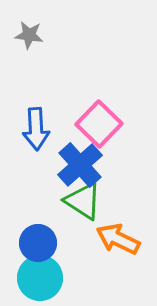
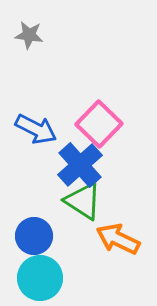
blue arrow: rotated 60 degrees counterclockwise
blue circle: moved 4 px left, 7 px up
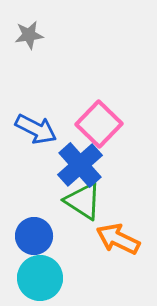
gray star: rotated 16 degrees counterclockwise
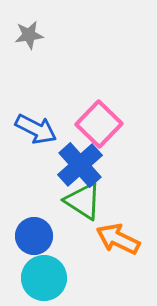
cyan circle: moved 4 px right
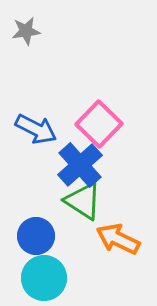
gray star: moved 3 px left, 4 px up
blue circle: moved 2 px right
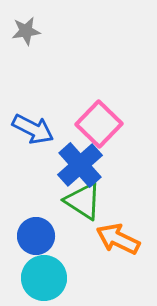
blue arrow: moved 3 px left
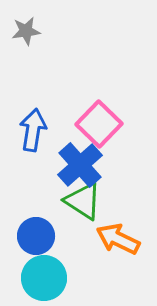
blue arrow: moved 1 px down; rotated 108 degrees counterclockwise
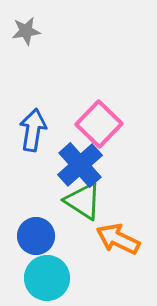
cyan circle: moved 3 px right
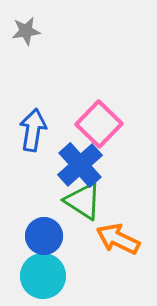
blue circle: moved 8 px right
cyan circle: moved 4 px left, 2 px up
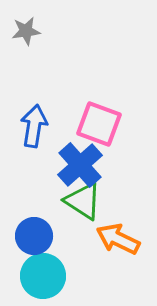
pink square: rotated 24 degrees counterclockwise
blue arrow: moved 1 px right, 4 px up
blue circle: moved 10 px left
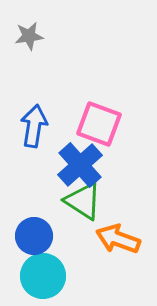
gray star: moved 3 px right, 5 px down
orange arrow: rotated 6 degrees counterclockwise
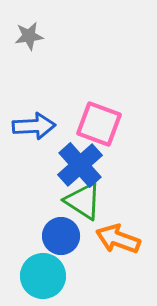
blue arrow: rotated 78 degrees clockwise
blue circle: moved 27 px right
